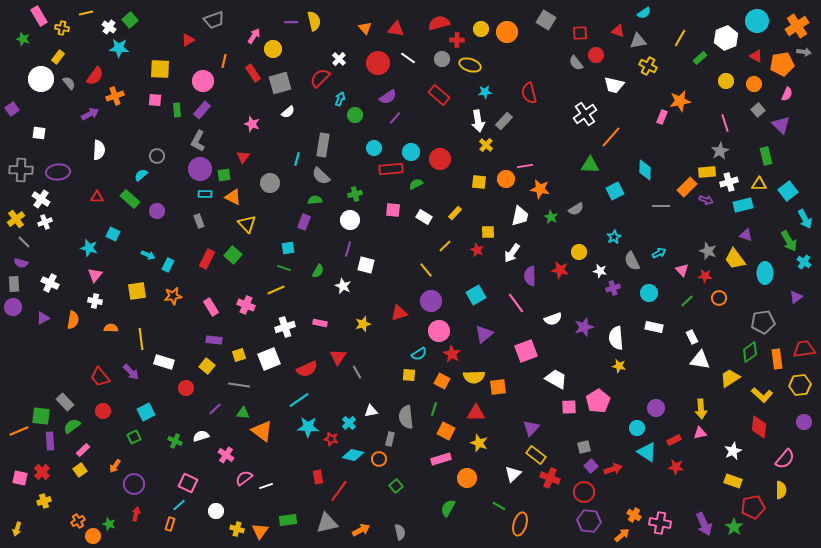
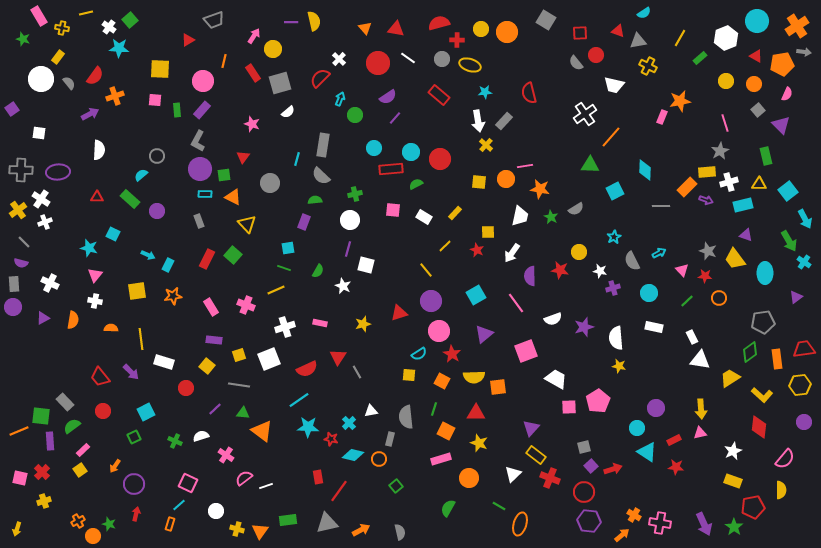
yellow cross at (16, 219): moved 2 px right, 9 px up
orange circle at (467, 478): moved 2 px right
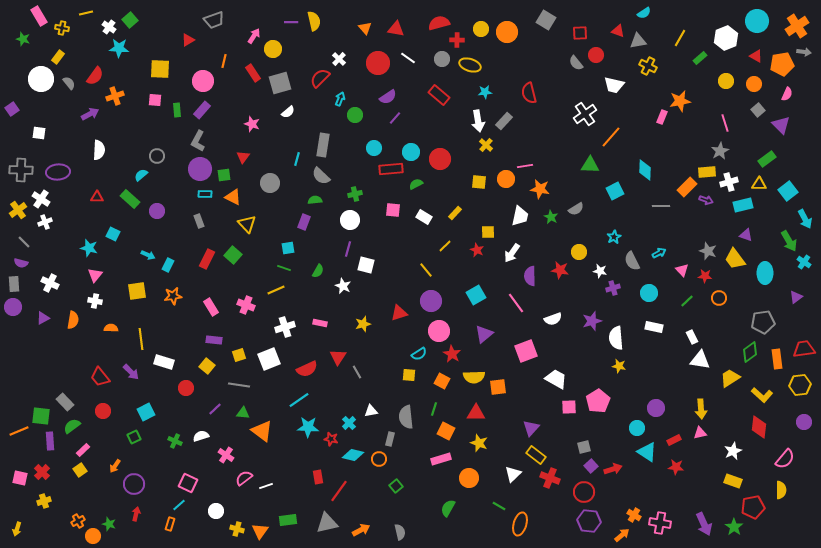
green rectangle at (766, 156): moved 1 px right, 3 px down; rotated 66 degrees clockwise
purple star at (584, 327): moved 8 px right, 6 px up
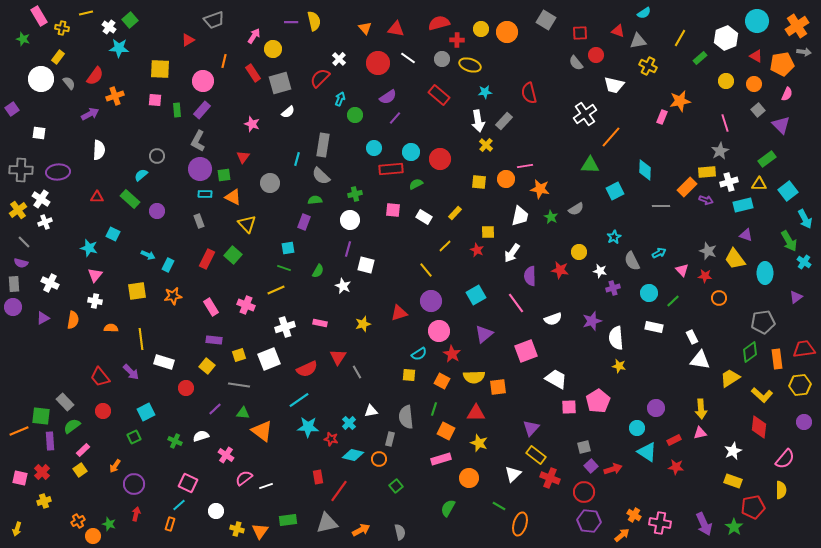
green line at (687, 301): moved 14 px left
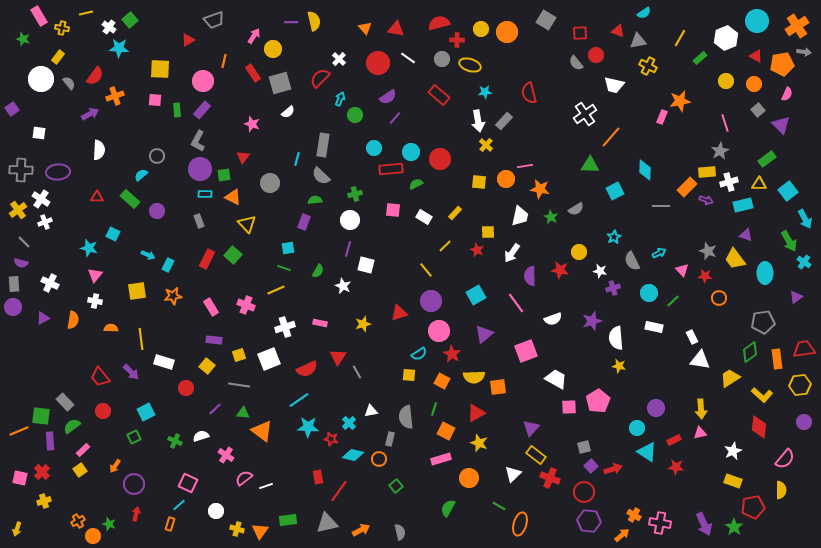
red triangle at (476, 413): rotated 30 degrees counterclockwise
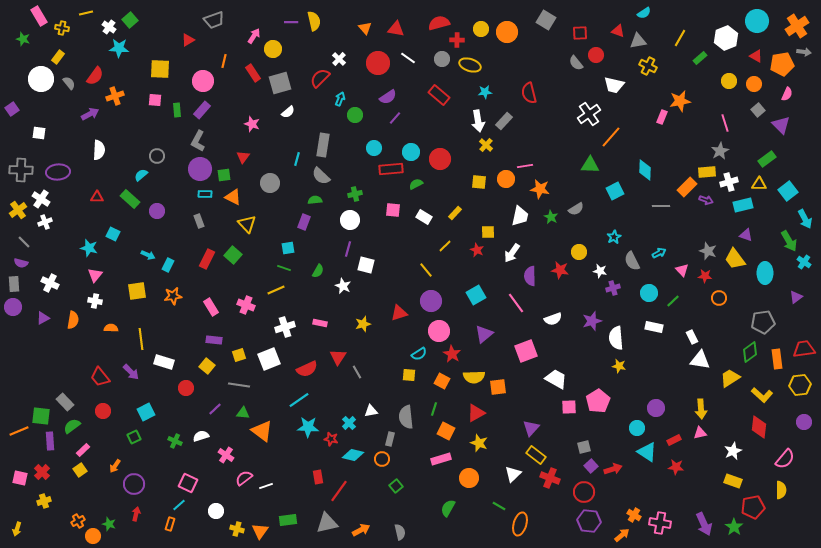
yellow circle at (726, 81): moved 3 px right
white cross at (585, 114): moved 4 px right
orange circle at (379, 459): moved 3 px right
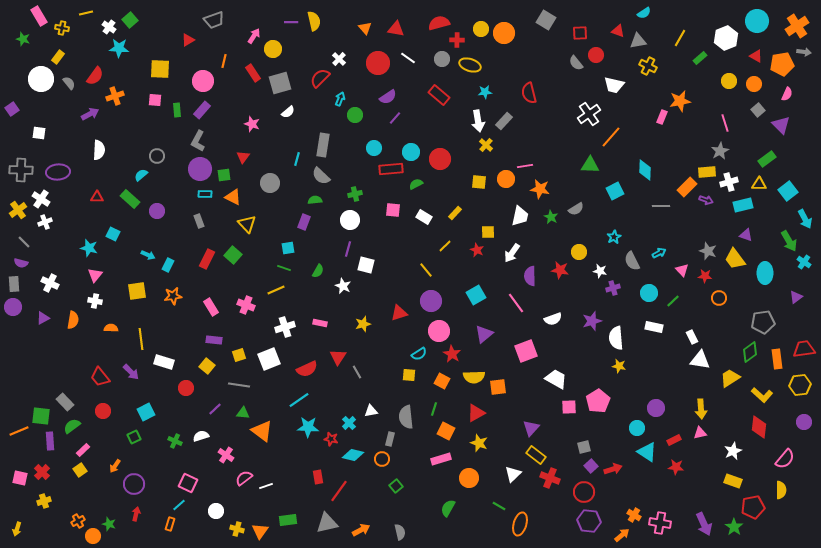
orange circle at (507, 32): moved 3 px left, 1 px down
